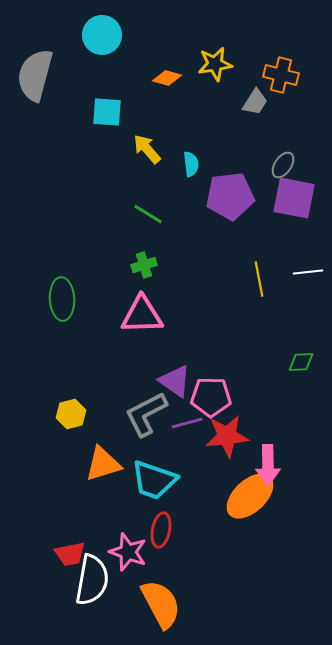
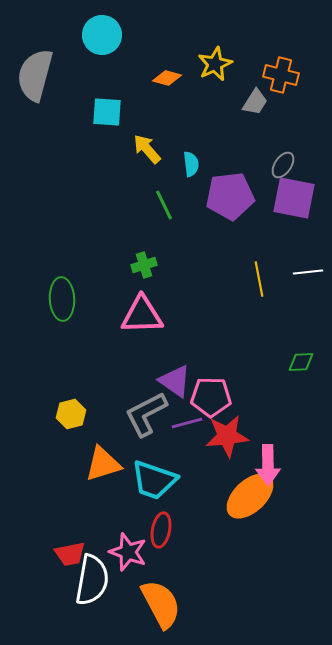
yellow star: rotated 16 degrees counterclockwise
green line: moved 16 px right, 9 px up; rotated 32 degrees clockwise
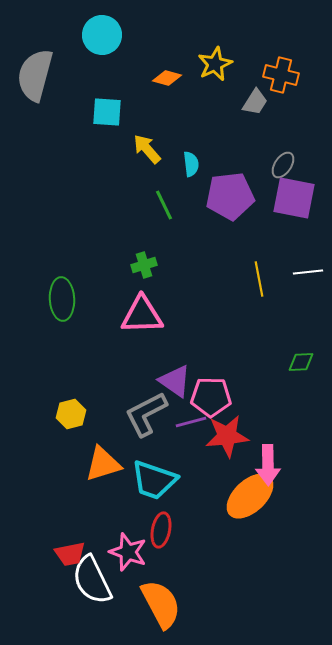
purple line: moved 4 px right, 1 px up
white semicircle: rotated 144 degrees clockwise
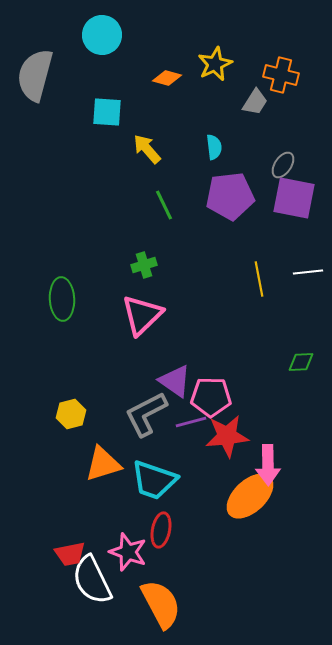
cyan semicircle: moved 23 px right, 17 px up
pink triangle: rotated 42 degrees counterclockwise
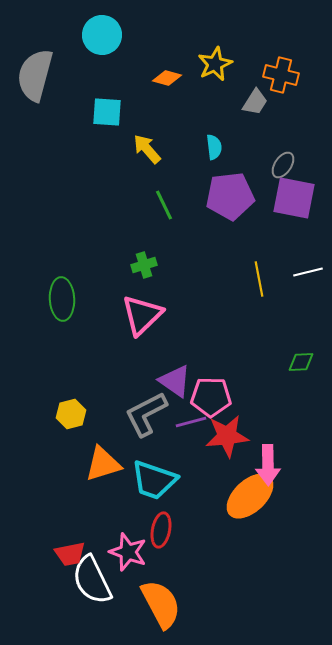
white line: rotated 8 degrees counterclockwise
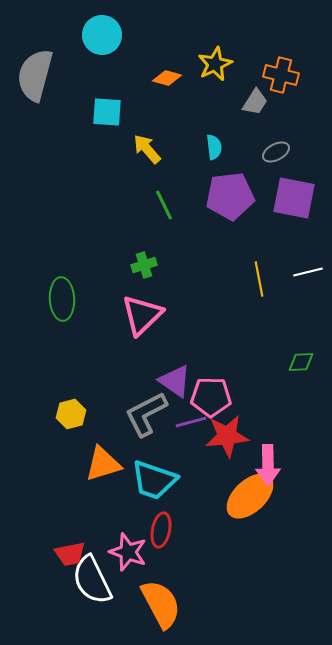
gray ellipse: moved 7 px left, 13 px up; rotated 28 degrees clockwise
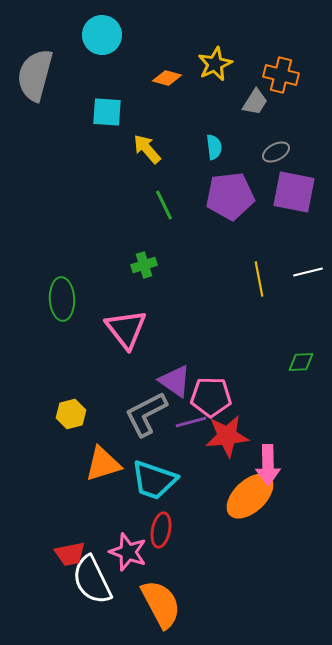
purple square: moved 6 px up
pink triangle: moved 16 px left, 14 px down; rotated 24 degrees counterclockwise
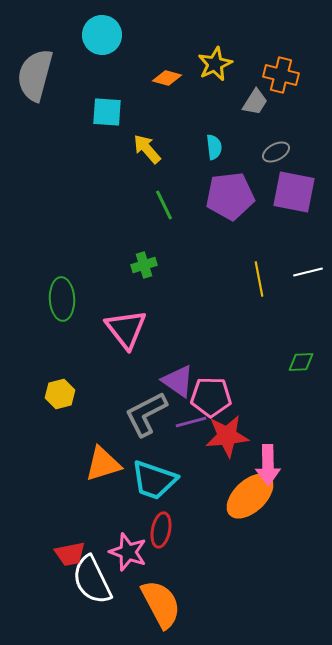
purple triangle: moved 3 px right
yellow hexagon: moved 11 px left, 20 px up
